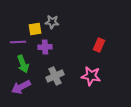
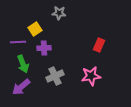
gray star: moved 7 px right, 9 px up
yellow square: rotated 24 degrees counterclockwise
purple cross: moved 1 px left, 1 px down
pink star: rotated 18 degrees counterclockwise
purple arrow: rotated 12 degrees counterclockwise
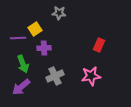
purple line: moved 4 px up
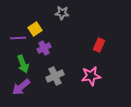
gray star: moved 3 px right
purple cross: rotated 24 degrees counterclockwise
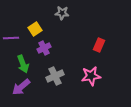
purple line: moved 7 px left
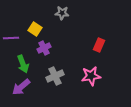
yellow square: rotated 24 degrees counterclockwise
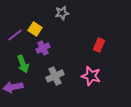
gray star: rotated 16 degrees counterclockwise
purple line: moved 4 px right, 3 px up; rotated 35 degrees counterclockwise
purple cross: moved 1 px left
pink star: rotated 24 degrees clockwise
purple arrow: moved 8 px left; rotated 30 degrees clockwise
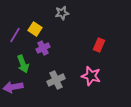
purple line: rotated 21 degrees counterclockwise
gray cross: moved 1 px right, 4 px down
